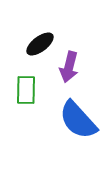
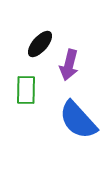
black ellipse: rotated 12 degrees counterclockwise
purple arrow: moved 2 px up
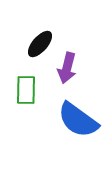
purple arrow: moved 2 px left, 3 px down
blue semicircle: rotated 12 degrees counterclockwise
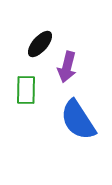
purple arrow: moved 1 px up
blue semicircle: rotated 21 degrees clockwise
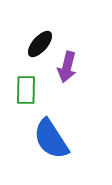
blue semicircle: moved 27 px left, 19 px down
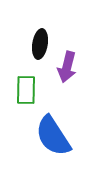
black ellipse: rotated 32 degrees counterclockwise
blue semicircle: moved 2 px right, 3 px up
